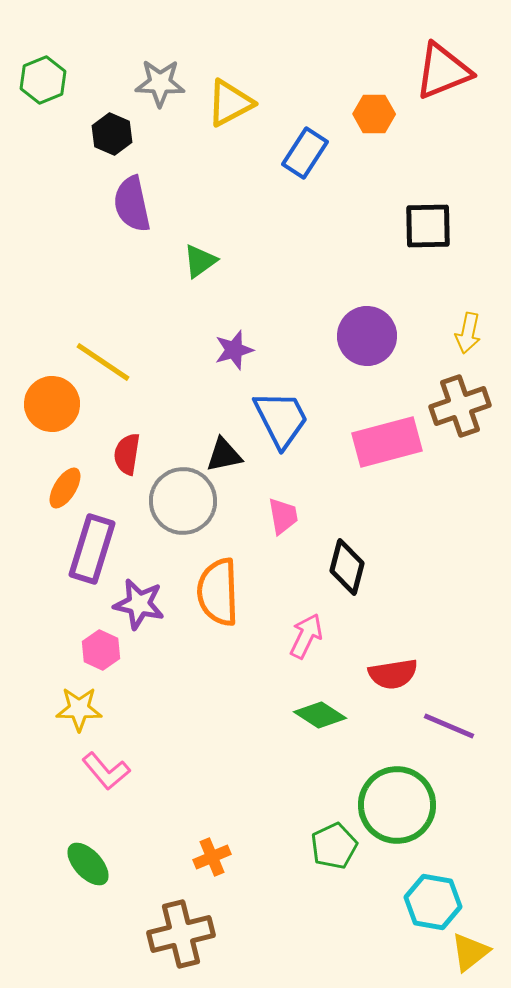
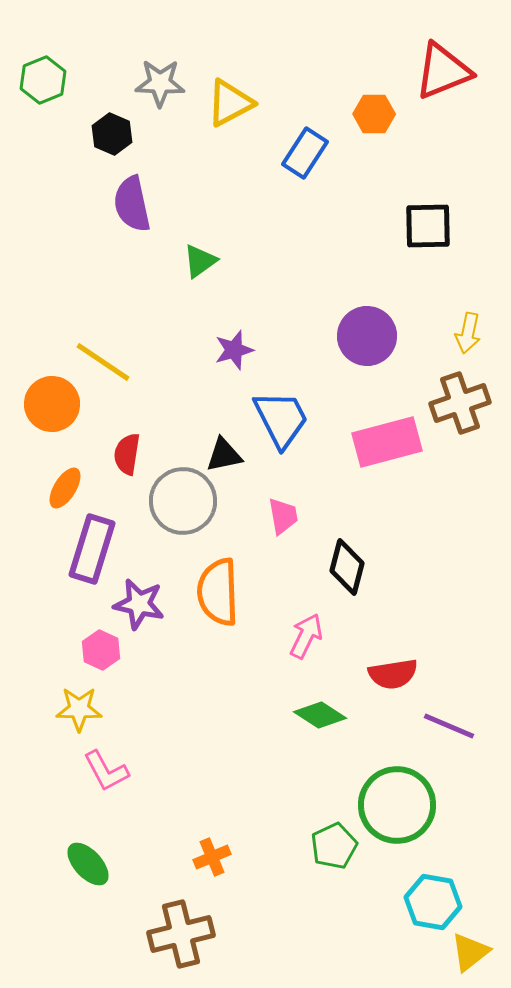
brown cross at (460, 406): moved 3 px up
pink L-shape at (106, 771): rotated 12 degrees clockwise
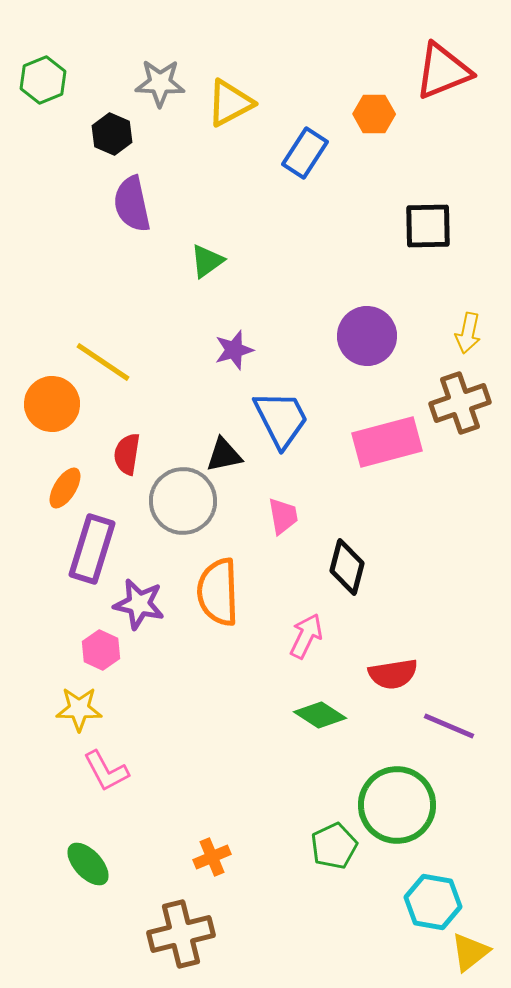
green triangle at (200, 261): moved 7 px right
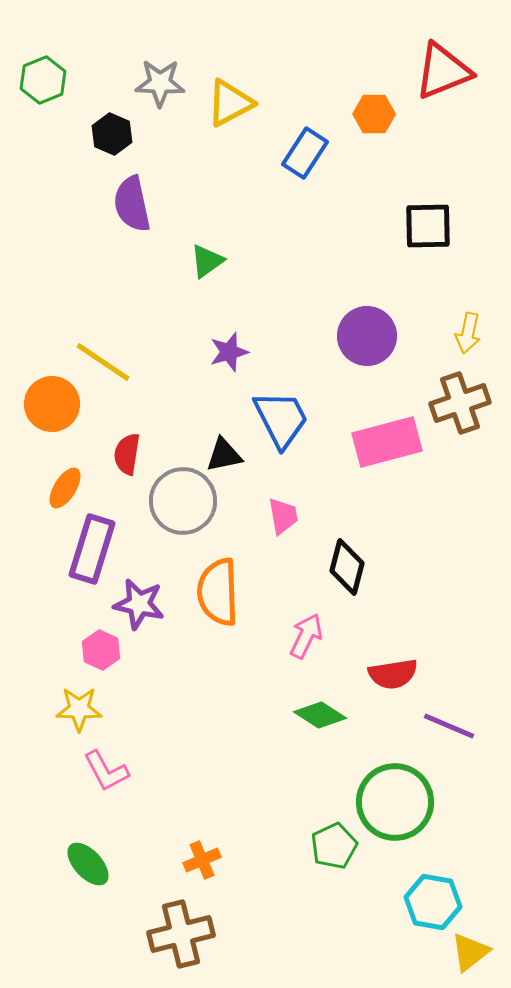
purple star at (234, 350): moved 5 px left, 2 px down
green circle at (397, 805): moved 2 px left, 3 px up
orange cross at (212, 857): moved 10 px left, 3 px down
